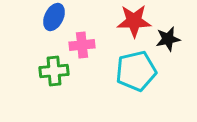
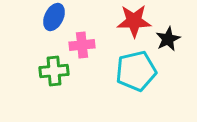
black star: rotated 15 degrees counterclockwise
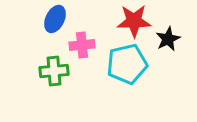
blue ellipse: moved 1 px right, 2 px down
cyan pentagon: moved 9 px left, 7 px up
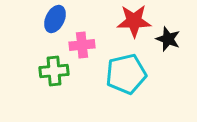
black star: rotated 25 degrees counterclockwise
cyan pentagon: moved 1 px left, 10 px down
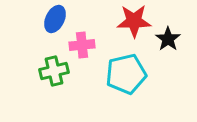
black star: rotated 15 degrees clockwise
green cross: rotated 8 degrees counterclockwise
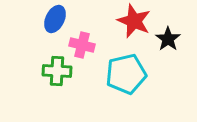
red star: rotated 24 degrees clockwise
pink cross: rotated 20 degrees clockwise
green cross: moved 3 px right; rotated 16 degrees clockwise
